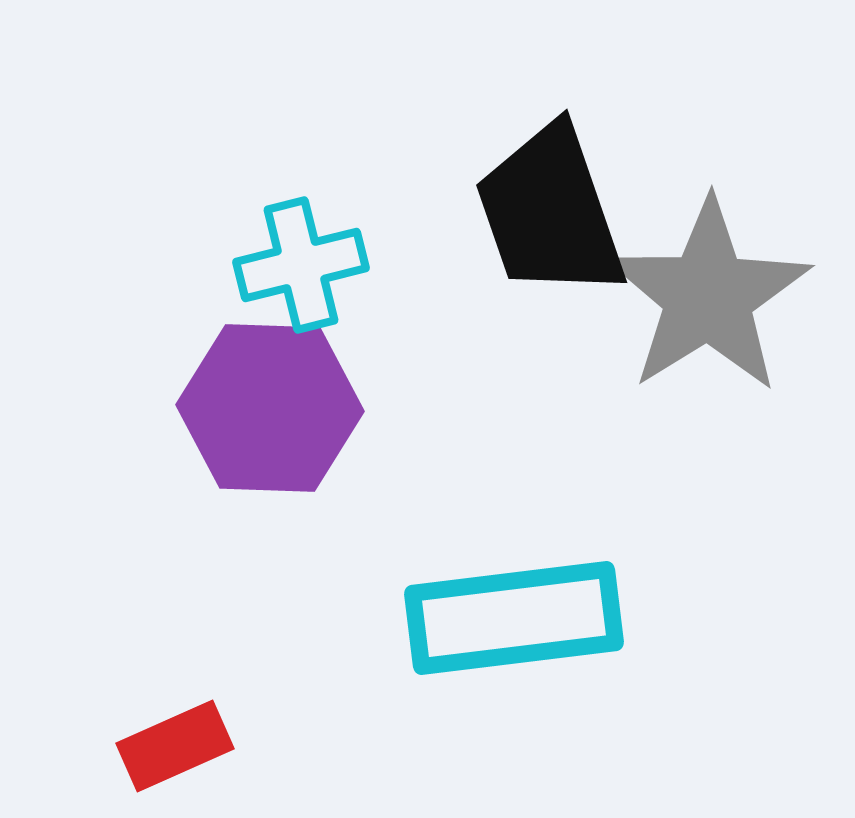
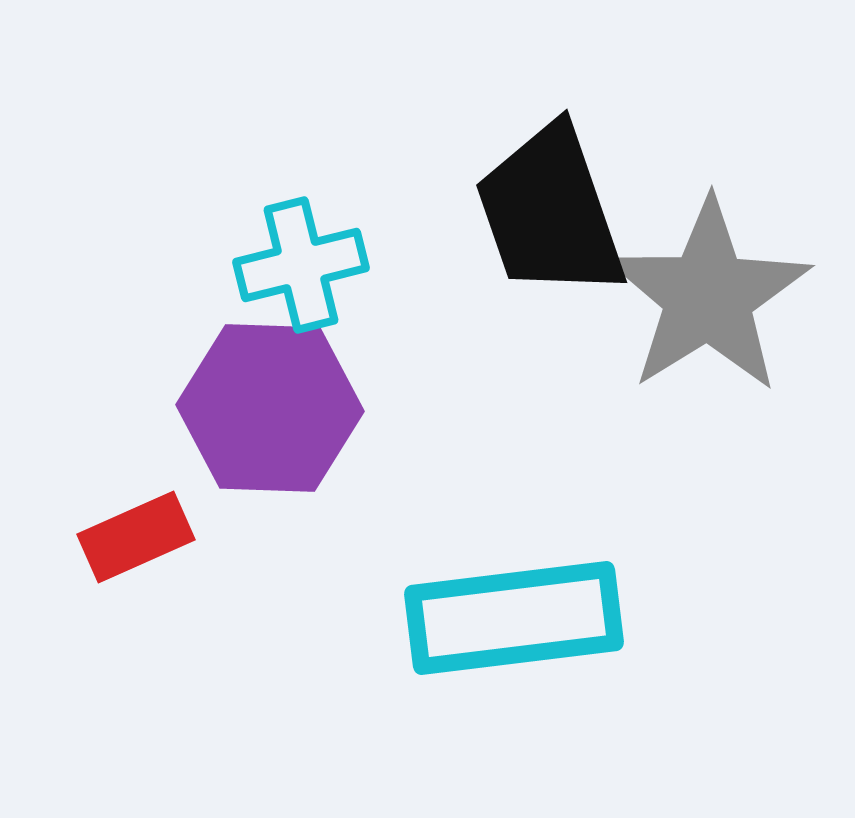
red rectangle: moved 39 px left, 209 px up
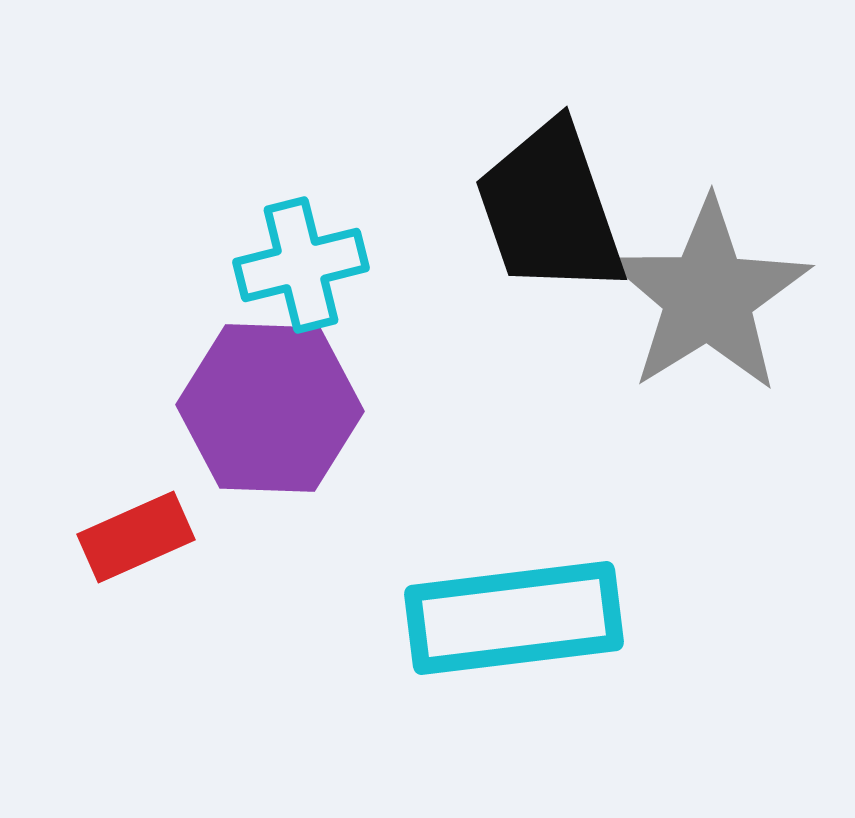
black trapezoid: moved 3 px up
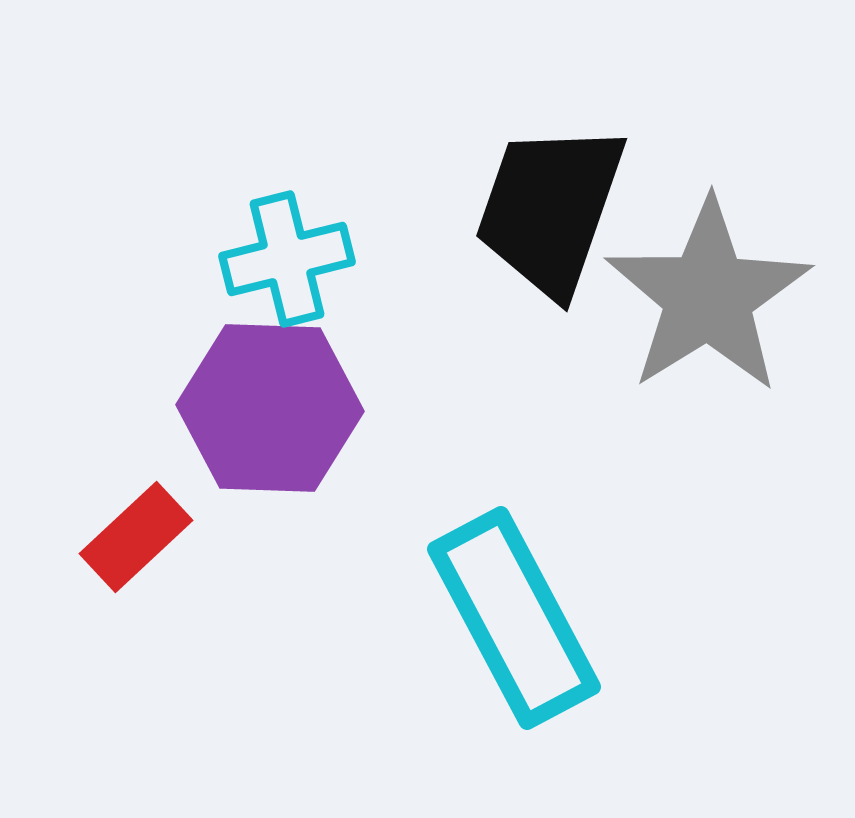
black trapezoid: rotated 38 degrees clockwise
cyan cross: moved 14 px left, 6 px up
red rectangle: rotated 19 degrees counterclockwise
cyan rectangle: rotated 69 degrees clockwise
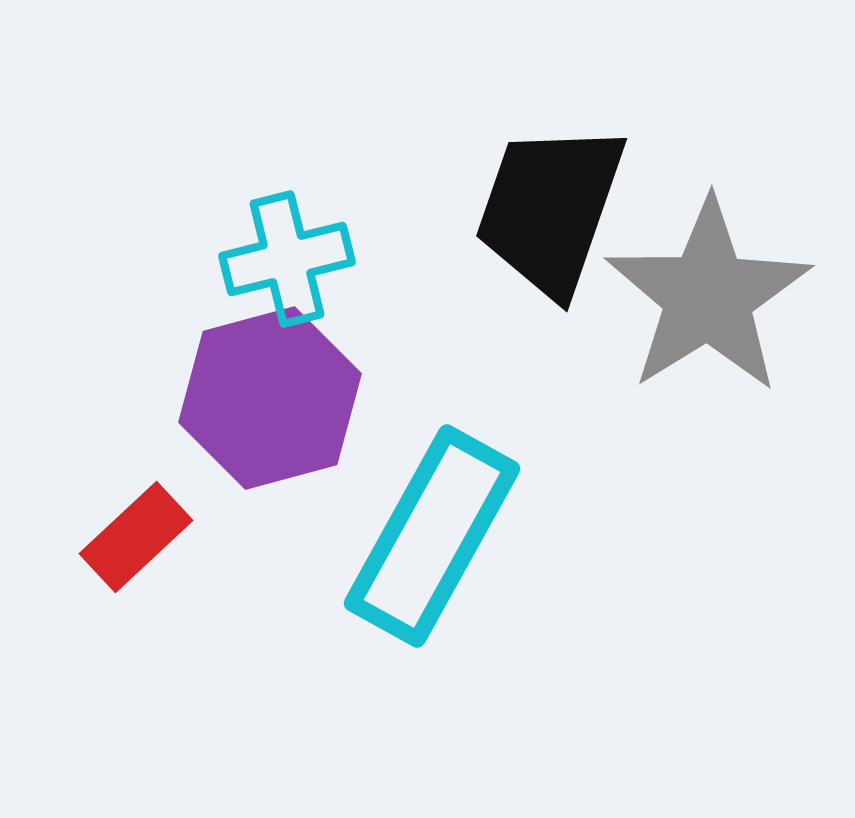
purple hexagon: moved 10 px up; rotated 17 degrees counterclockwise
cyan rectangle: moved 82 px left, 82 px up; rotated 57 degrees clockwise
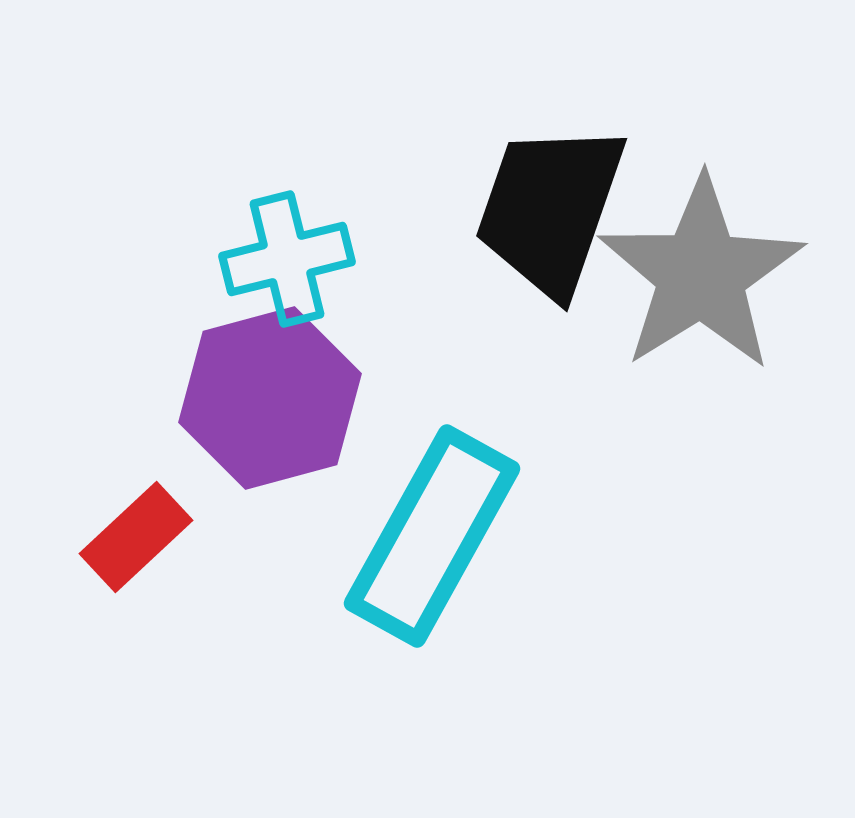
gray star: moved 7 px left, 22 px up
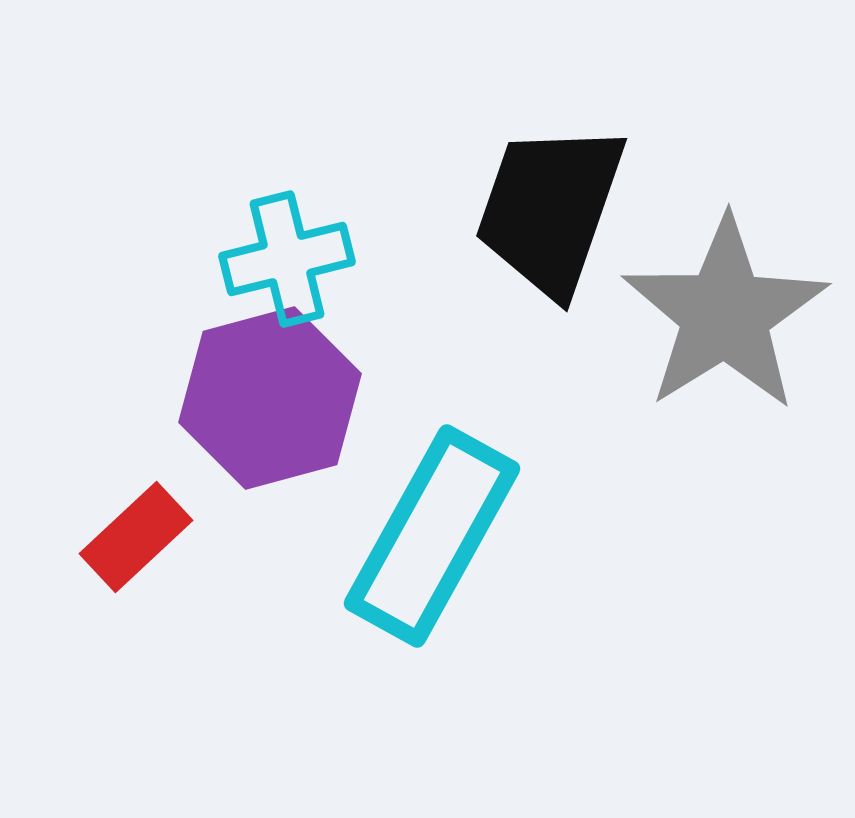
gray star: moved 24 px right, 40 px down
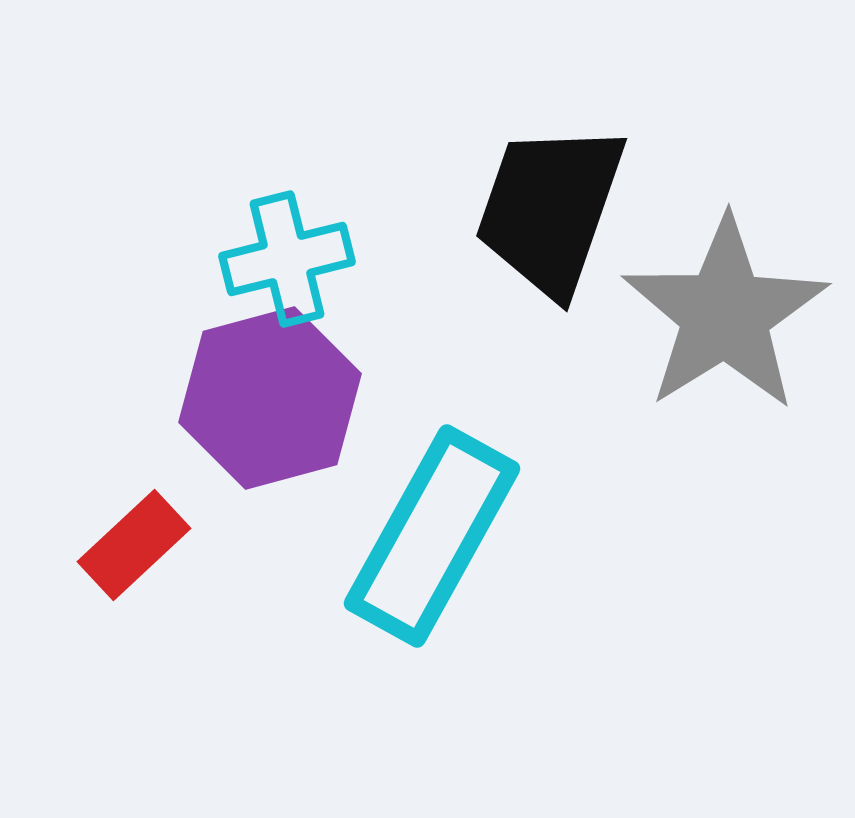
red rectangle: moved 2 px left, 8 px down
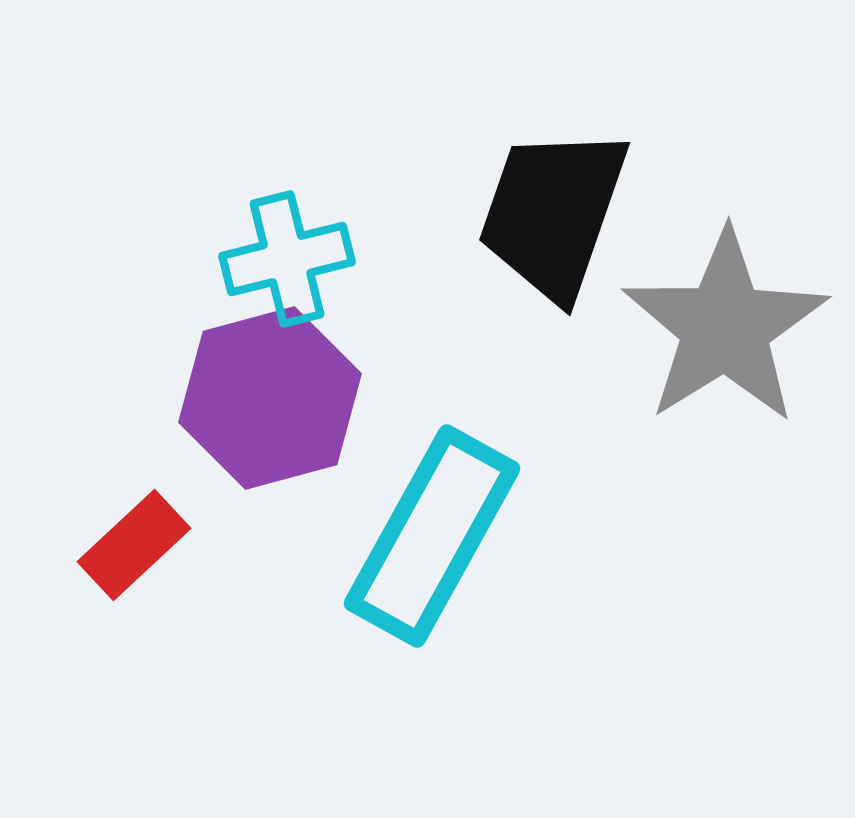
black trapezoid: moved 3 px right, 4 px down
gray star: moved 13 px down
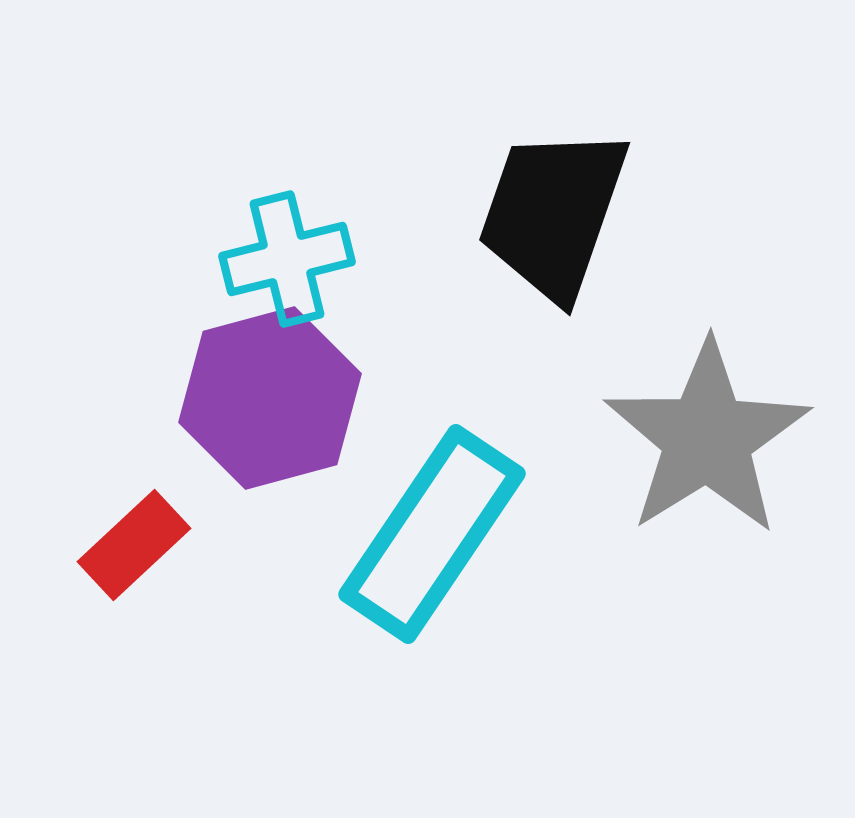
gray star: moved 18 px left, 111 px down
cyan rectangle: moved 2 px up; rotated 5 degrees clockwise
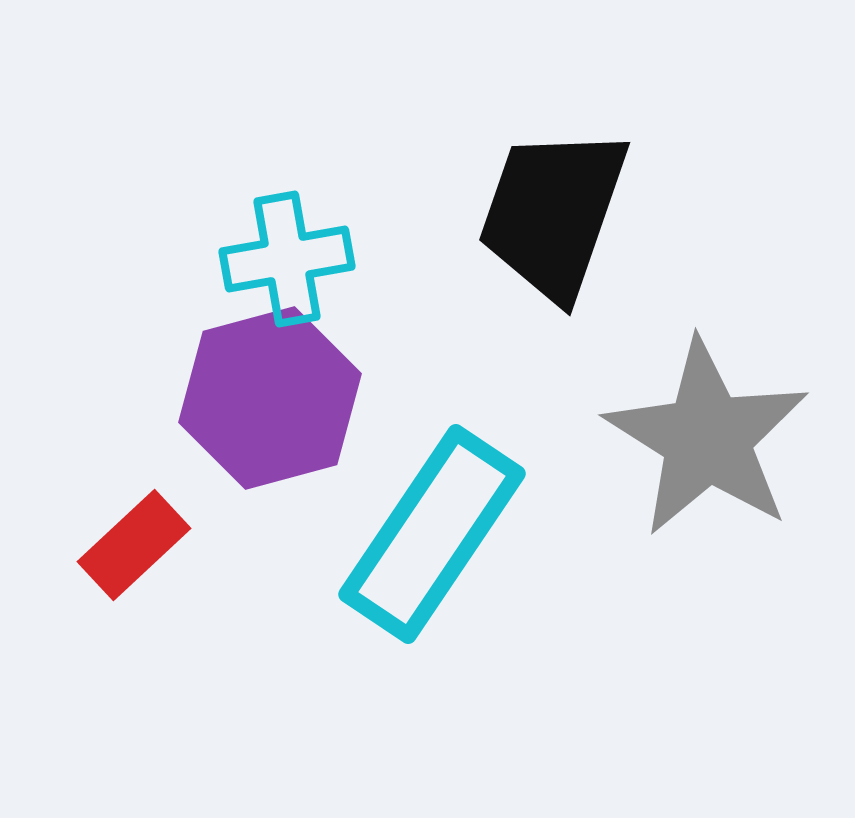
cyan cross: rotated 4 degrees clockwise
gray star: rotated 8 degrees counterclockwise
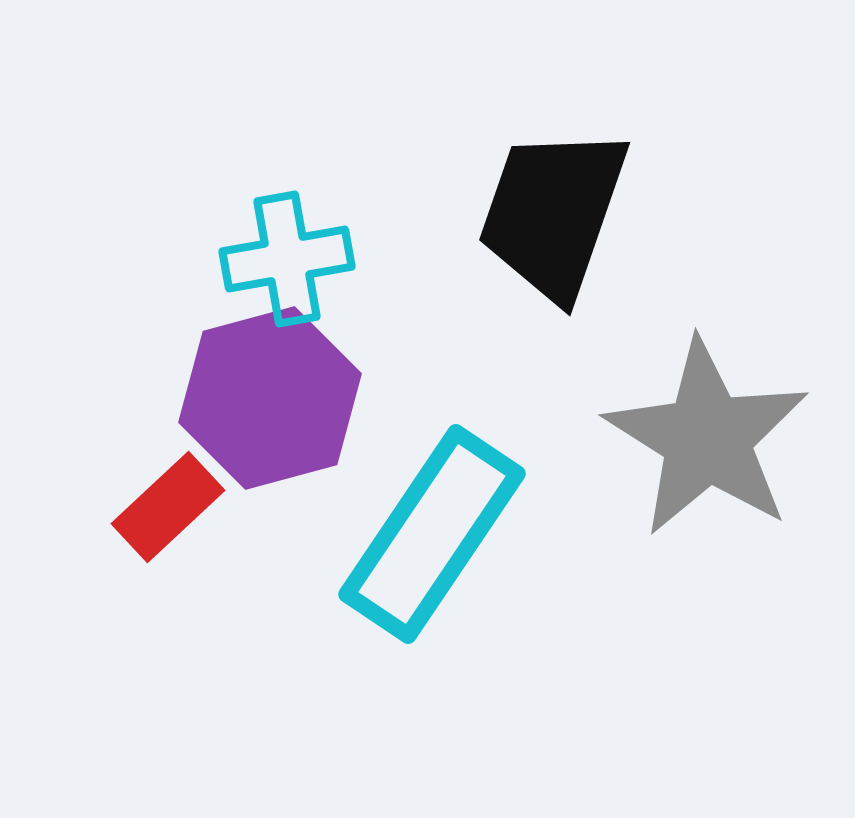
red rectangle: moved 34 px right, 38 px up
